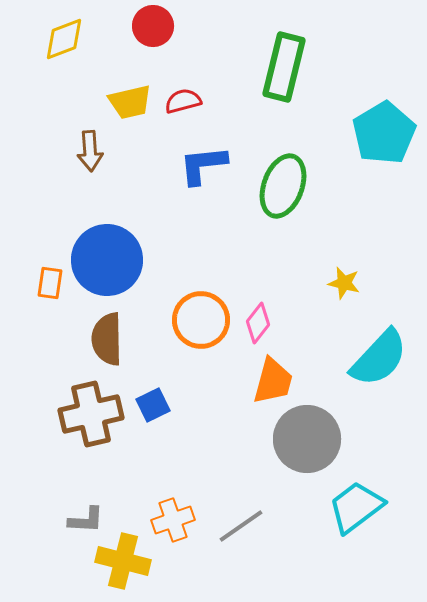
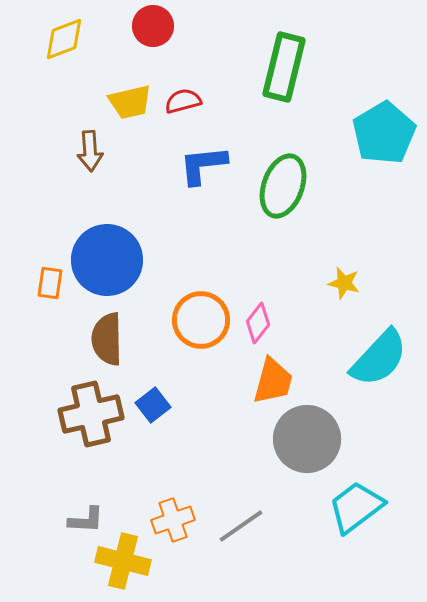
blue square: rotated 12 degrees counterclockwise
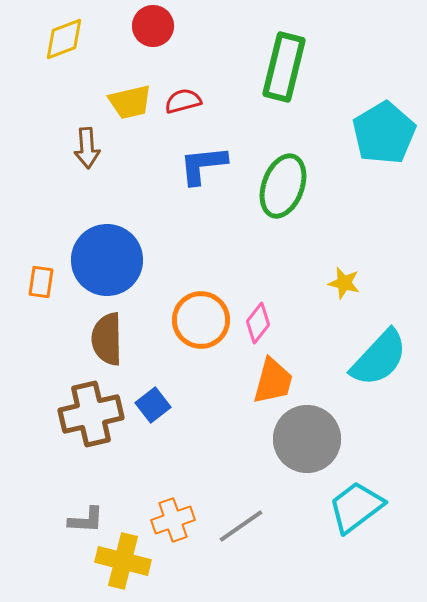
brown arrow: moved 3 px left, 3 px up
orange rectangle: moved 9 px left, 1 px up
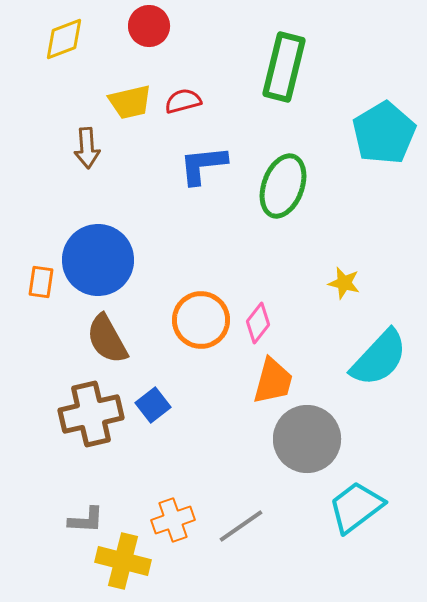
red circle: moved 4 px left
blue circle: moved 9 px left
brown semicircle: rotated 28 degrees counterclockwise
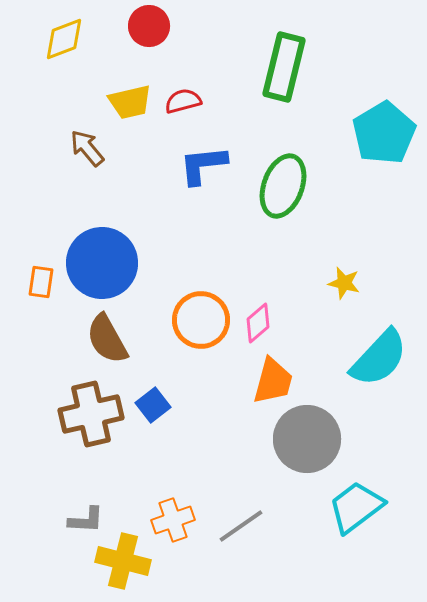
brown arrow: rotated 144 degrees clockwise
blue circle: moved 4 px right, 3 px down
pink diamond: rotated 12 degrees clockwise
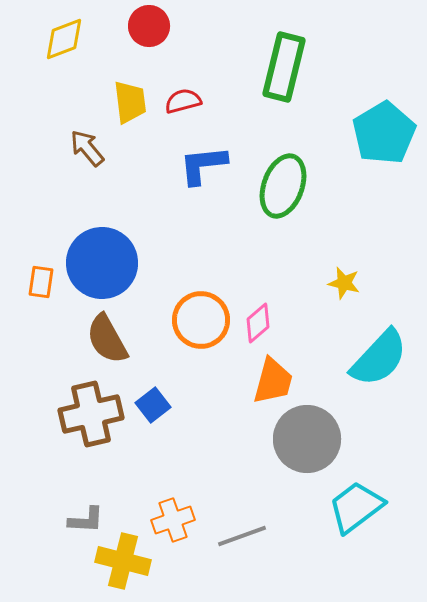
yellow trapezoid: rotated 84 degrees counterclockwise
gray line: moved 1 px right, 10 px down; rotated 15 degrees clockwise
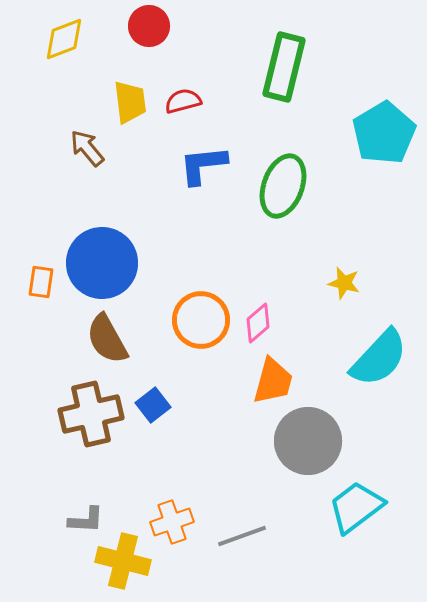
gray circle: moved 1 px right, 2 px down
orange cross: moved 1 px left, 2 px down
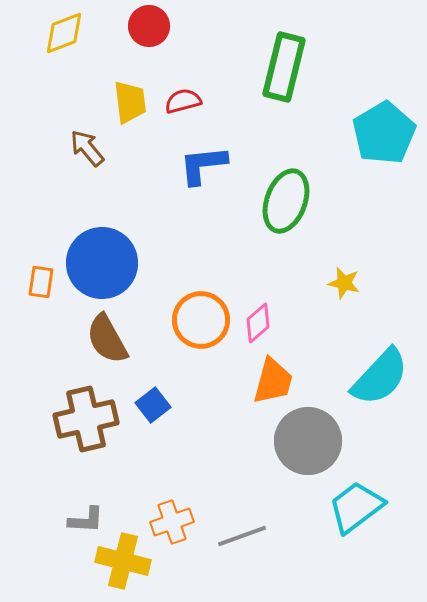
yellow diamond: moved 6 px up
green ellipse: moved 3 px right, 15 px down
cyan semicircle: moved 1 px right, 19 px down
brown cross: moved 5 px left, 5 px down
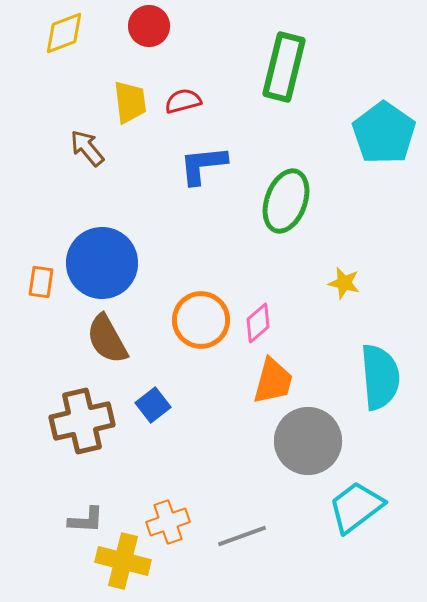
cyan pentagon: rotated 6 degrees counterclockwise
cyan semicircle: rotated 48 degrees counterclockwise
brown cross: moved 4 px left, 2 px down
orange cross: moved 4 px left
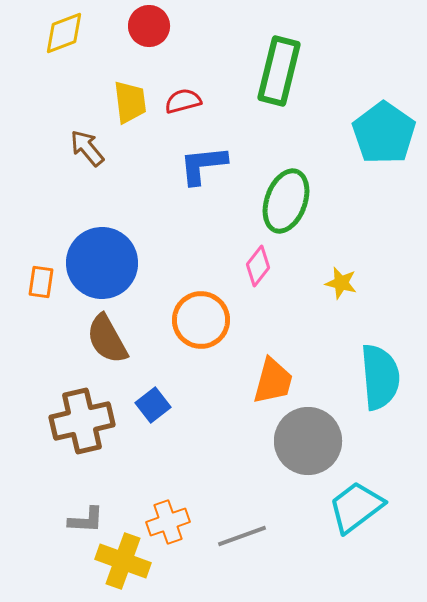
green rectangle: moved 5 px left, 4 px down
yellow star: moved 3 px left
pink diamond: moved 57 px up; rotated 12 degrees counterclockwise
yellow cross: rotated 6 degrees clockwise
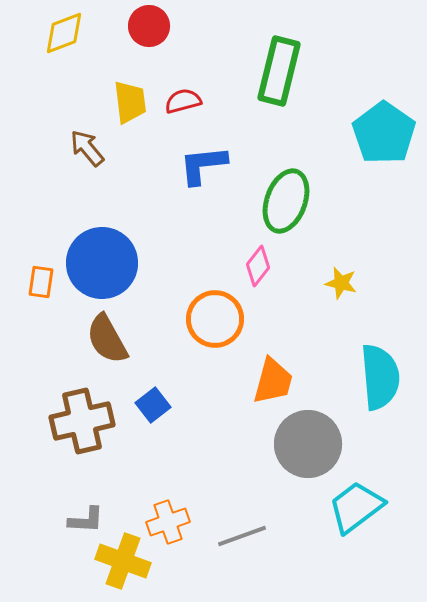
orange circle: moved 14 px right, 1 px up
gray circle: moved 3 px down
